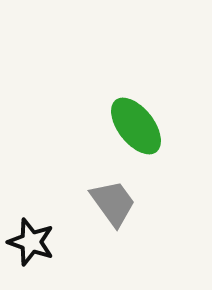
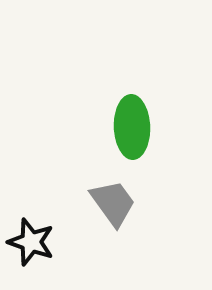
green ellipse: moved 4 px left, 1 px down; rotated 36 degrees clockwise
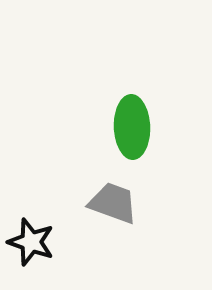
gray trapezoid: rotated 34 degrees counterclockwise
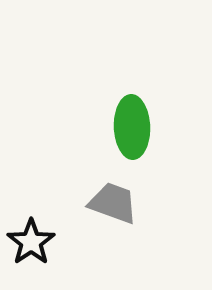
black star: rotated 18 degrees clockwise
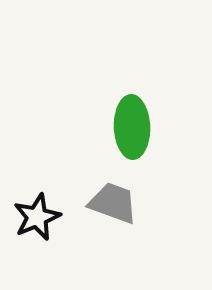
black star: moved 6 px right, 25 px up; rotated 12 degrees clockwise
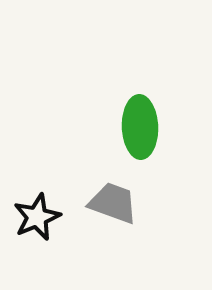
green ellipse: moved 8 px right
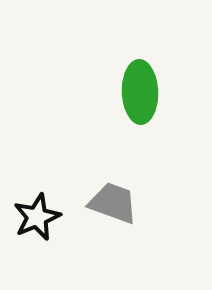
green ellipse: moved 35 px up
